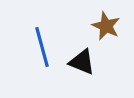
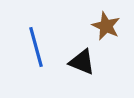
blue line: moved 6 px left
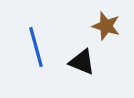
brown star: rotated 8 degrees counterclockwise
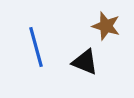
black triangle: moved 3 px right
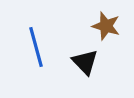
black triangle: rotated 24 degrees clockwise
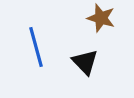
brown star: moved 5 px left, 8 px up
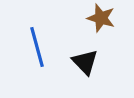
blue line: moved 1 px right
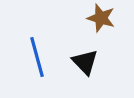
blue line: moved 10 px down
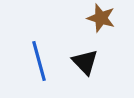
blue line: moved 2 px right, 4 px down
